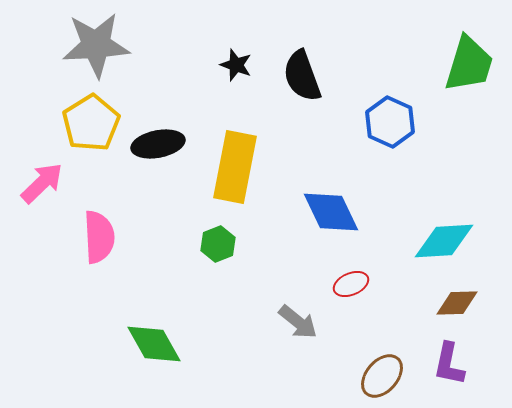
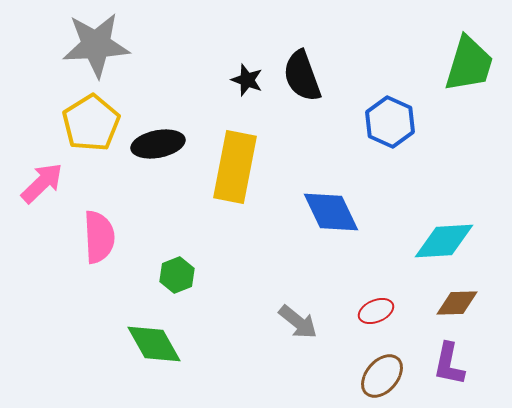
black star: moved 11 px right, 15 px down
green hexagon: moved 41 px left, 31 px down
red ellipse: moved 25 px right, 27 px down
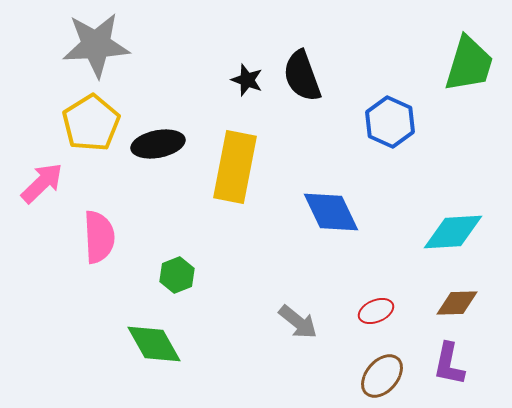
cyan diamond: moved 9 px right, 9 px up
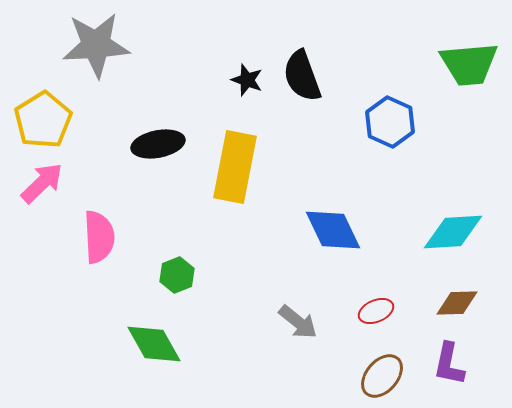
green trapezoid: rotated 68 degrees clockwise
yellow pentagon: moved 48 px left, 3 px up
blue diamond: moved 2 px right, 18 px down
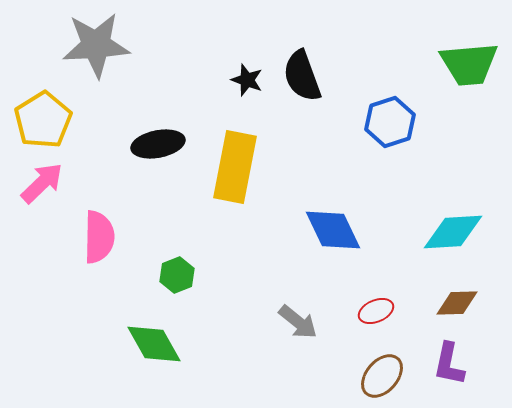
blue hexagon: rotated 18 degrees clockwise
pink semicircle: rotated 4 degrees clockwise
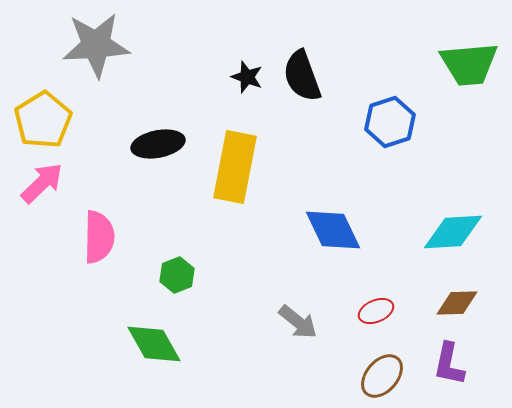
black star: moved 3 px up
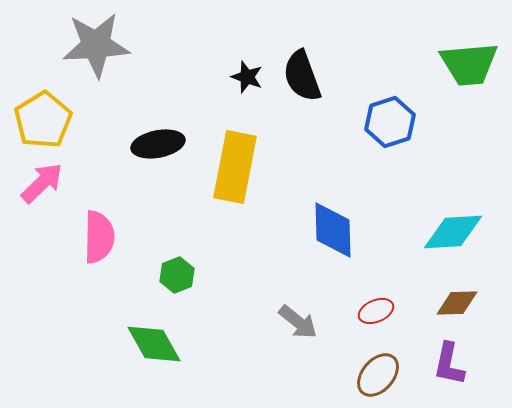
blue diamond: rotated 24 degrees clockwise
brown ellipse: moved 4 px left, 1 px up
